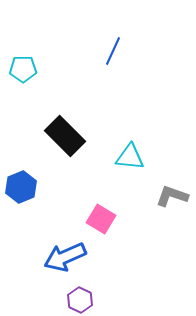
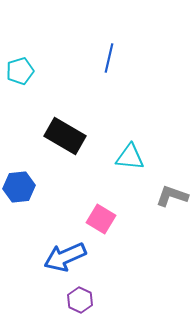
blue line: moved 4 px left, 7 px down; rotated 12 degrees counterclockwise
cyan pentagon: moved 3 px left, 2 px down; rotated 16 degrees counterclockwise
black rectangle: rotated 15 degrees counterclockwise
blue hexagon: moved 2 px left; rotated 16 degrees clockwise
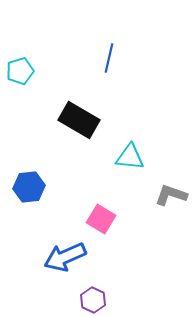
black rectangle: moved 14 px right, 16 px up
blue hexagon: moved 10 px right
gray L-shape: moved 1 px left, 1 px up
purple hexagon: moved 13 px right
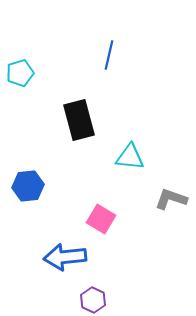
blue line: moved 3 px up
cyan pentagon: moved 2 px down
black rectangle: rotated 45 degrees clockwise
blue hexagon: moved 1 px left, 1 px up
gray L-shape: moved 4 px down
blue arrow: rotated 18 degrees clockwise
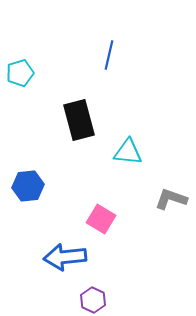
cyan triangle: moved 2 px left, 5 px up
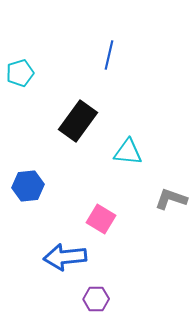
black rectangle: moved 1 px left, 1 px down; rotated 51 degrees clockwise
purple hexagon: moved 3 px right, 1 px up; rotated 25 degrees counterclockwise
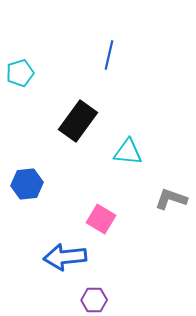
blue hexagon: moved 1 px left, 2 px up
purple hexagon: moved 2 px left, 1 px down
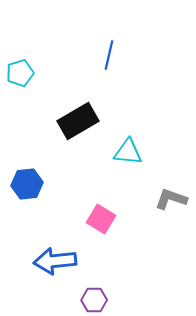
black rectangle: rotated 24 degrees clockwise
blue arrow: moved 10 px left, 4 px down
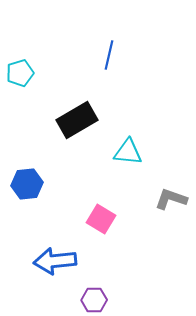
black rectangle: moved 1 px left, 1 px up
